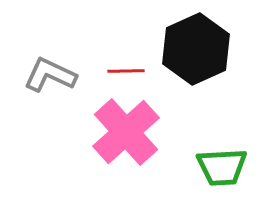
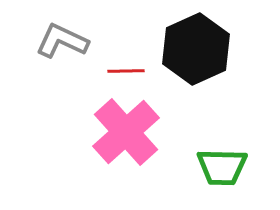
gray L-shape: moved 12 px right, 34 px up
green trapezoid: rotated 4 degrees clockwise
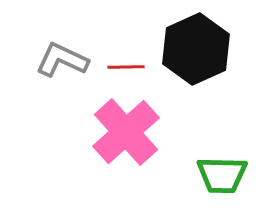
gray L-shape: moved 19 px down
red line: moved 4 px up
green trapezoid: moved 8 px down
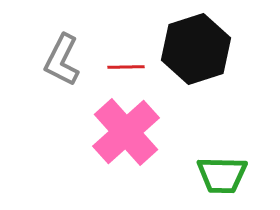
black hexagon: rotated 6 degrees clockwise
gray L-shape: rotated 88 degrees counterclockwise
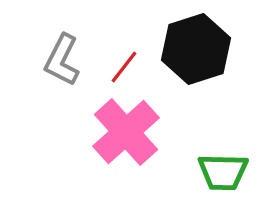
red line: moved 2 px left; rotated 51 degrees counterclockwise
green trapezoid: moved 1 px right, 3 px up
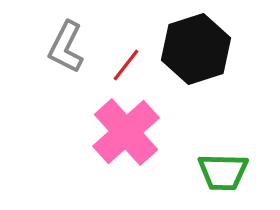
gray L-shape: moved 4 px right, 13 px up
red line: moved 2 px right, 2 px up
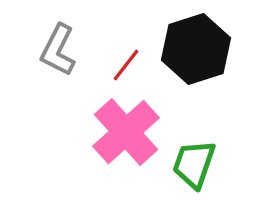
gray L-shape: moved 8 px left, 3 px down
green trapezoid: moved 29 px left, 8 px up; rotated 108 degrees clockwise
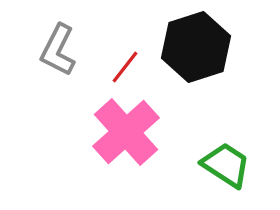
black hexagon: moved 2 px up
red line: moved 1 px left, 2 px down
green trapezoid: moved 32 px right, 1 px down; rotated 104 degrees clockwise
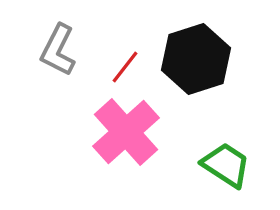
black hexagon: moved 12 px down
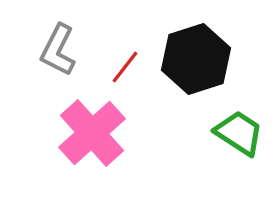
pink cross: moved 34 px left, 1 px down
green trapezoid: moved 13 px right, 32 px up
